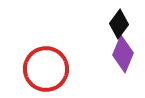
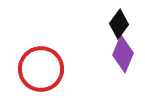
red circle: moved 5 px left
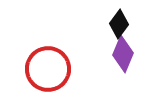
red circle: moved 7 px right
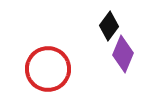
black diamond: moved 10 px left, 2 px down
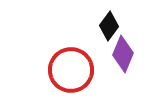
red circle: moved 23 px right, 1 px down
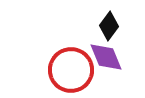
purple diamond: moved 17 px left, 3 px down; rotated 45 degrees counterclockwise
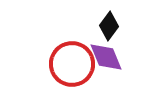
red circle: moved 1 px right, 6 px up
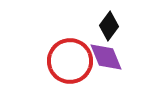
red circle: moved 2 px left, 3 px up
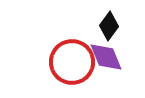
red circle: moved 2 px right, 1 px down
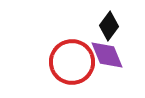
purple diamond: moved 1 px right, 2 px up
